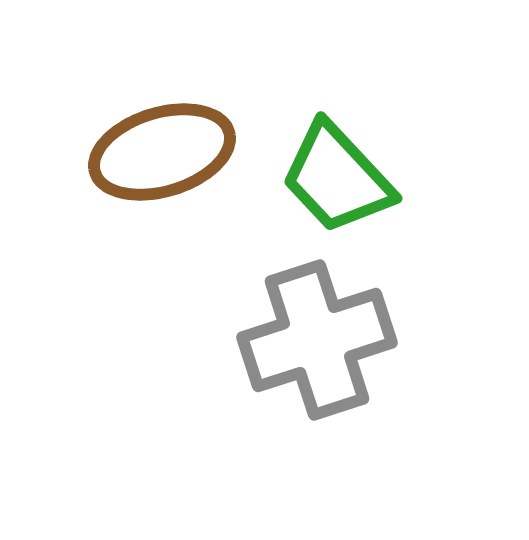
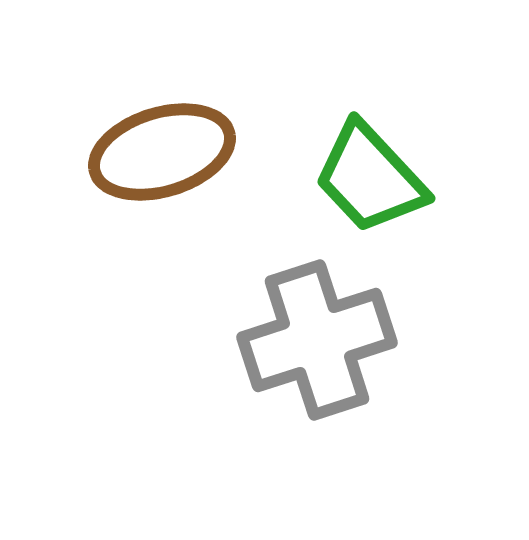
green trapezoid: moved 33 px right
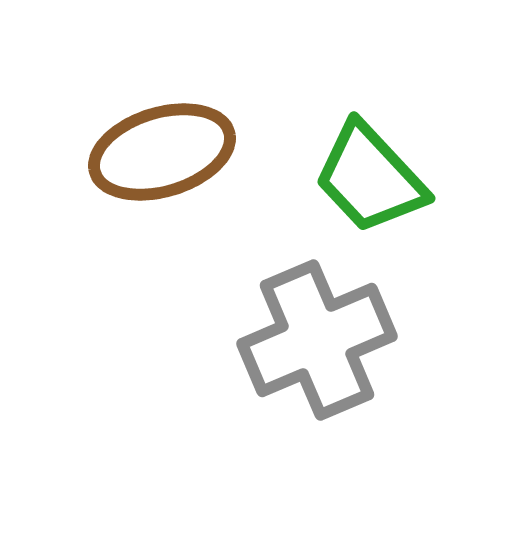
gray cross: rotated 5 degrees counterclockwise
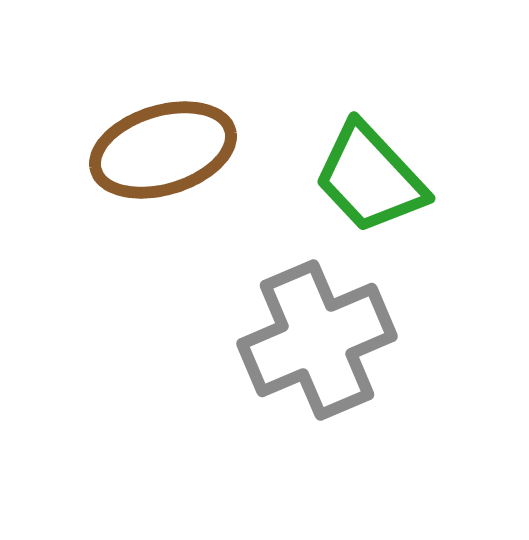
brown ellipse: moved 1 px right, 2 px up
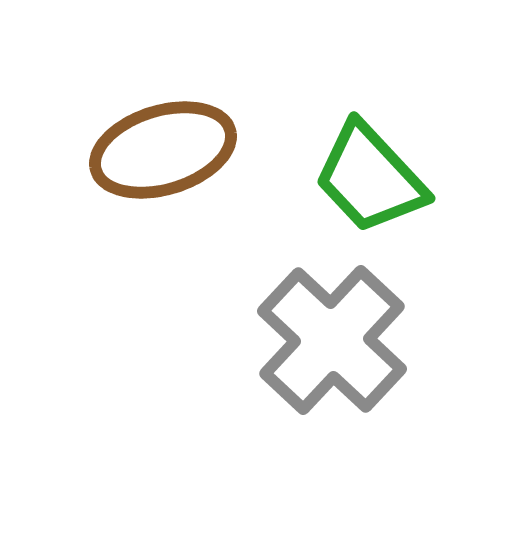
gray cross: moved 15 px right; rotated 24 degrees counterclockwise
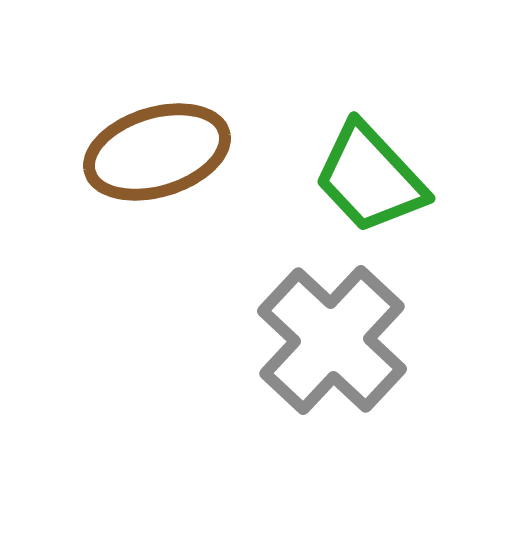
brown ellipse: moved 6 px left, 2 px down
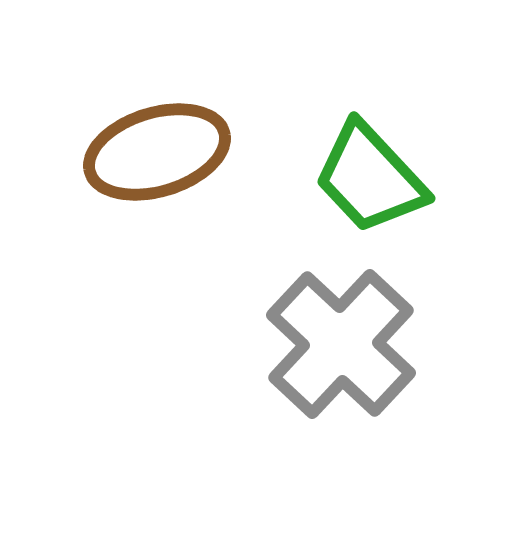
gray cross: moved 9 px right, 4 px down
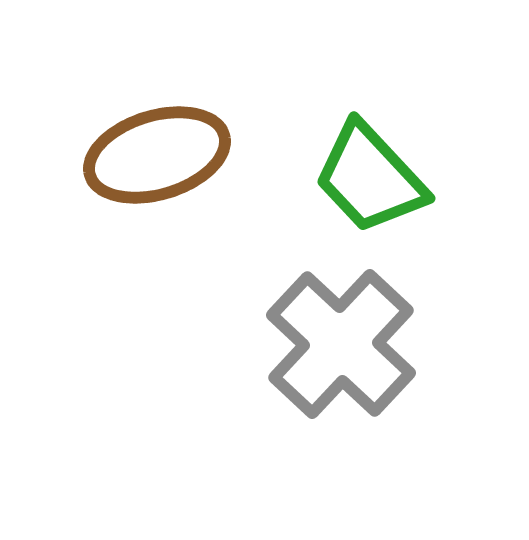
brown ellipse: moved 3 px down
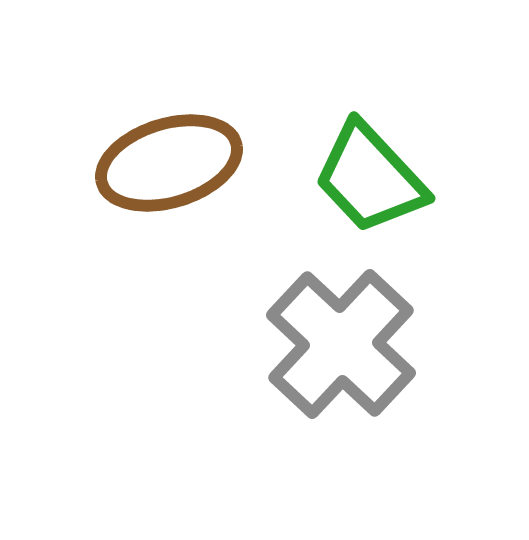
brown ellipse: moved 12 px right, 8 px down
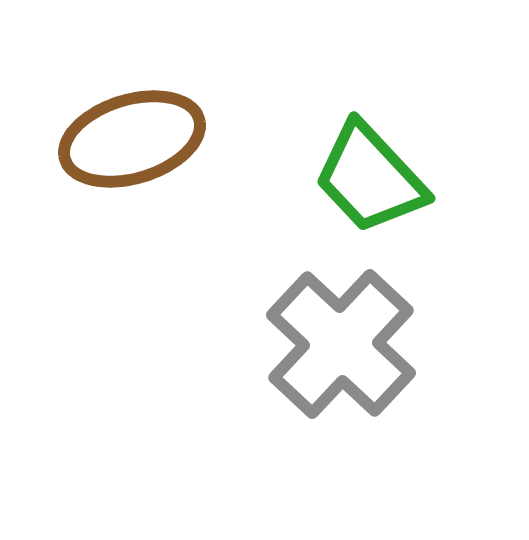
brown ellipse: moved 37 px left, 24 px up
